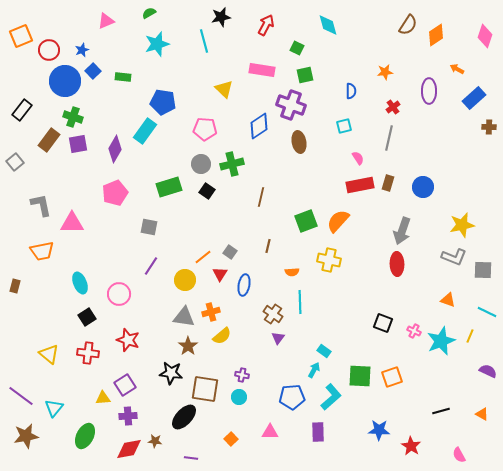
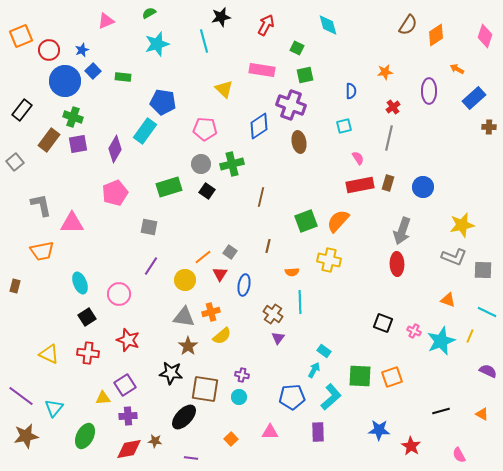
yellow triangle at (49, 354): rotated 15 degrees counterclockwise
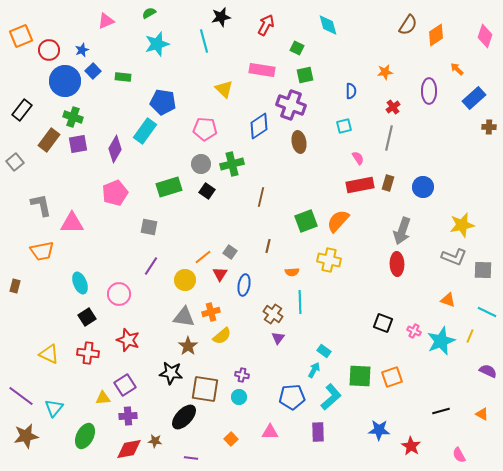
orange arrow at (457, 69): rotated 16 degrees clockwise
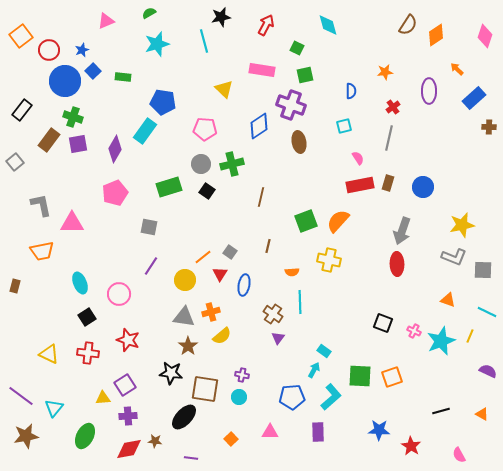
orange square at (21, 36): rotated 15 degrees counterclockwise
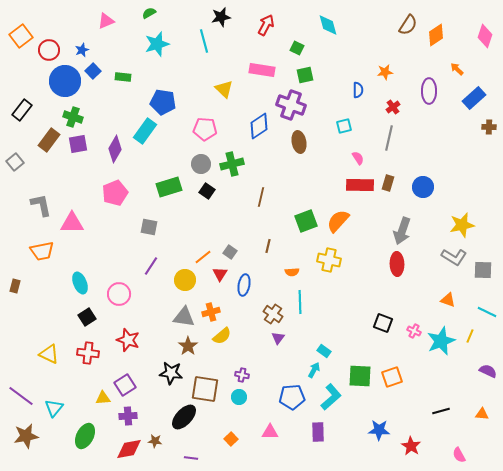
blue semicircle at (351, 91): moved 7 px right, 1 px up
red rectangle at (360, 185): rotated 12 degrees clockwise
gray L-shape at (454, 257): rotated 10 degrees clockwise
orange triangle at (482, 414): rotated 24 degrees counterclockwise
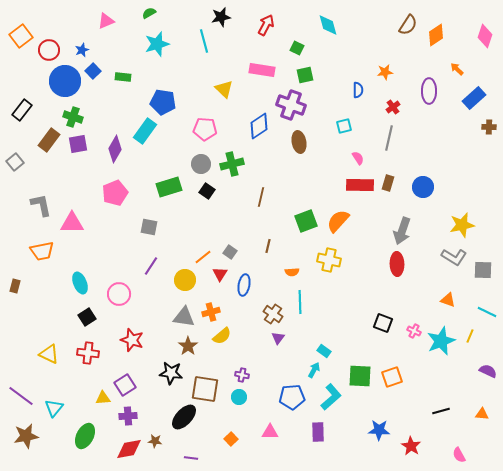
red star at (128, 340): moved 4 px right
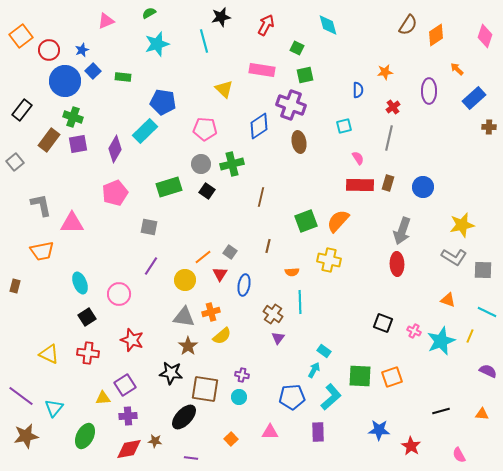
cyan rectangle at (145, 131): rotated 10 degrees clockwise
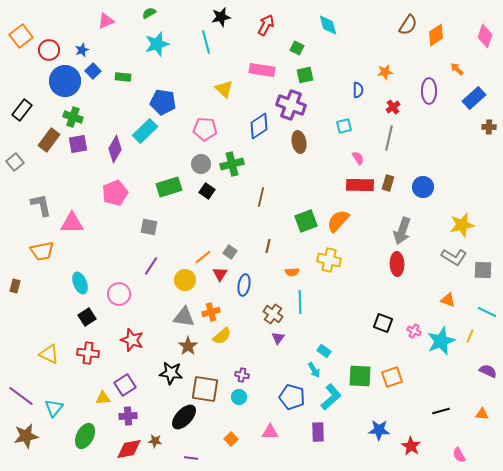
cyan line at (204, 41): moved 2 px right, 1 px down
cyan arrow at (314, 370): rotated 119 degrees clockwise
blue pentagon at (292, 397): rotated 20 degrees clockwise
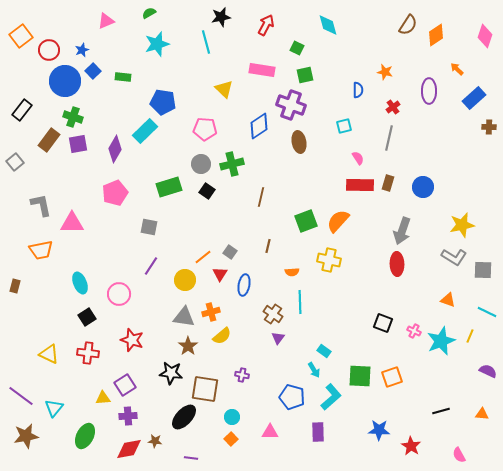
orange star at (385, 72): rotated 21 degrees clockwise
orange trapezoid at (42, 251): moved 1 px left, 1 px up
cyan circle at (239, 397): moved 7 px left, 20 px down
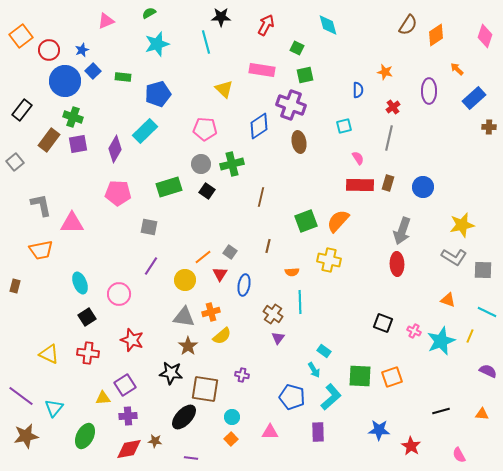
black star at (221, 17): rotated 12 degrees clockwise
blue pentagon at (163, 102): moved 5 px left, 8 px up; rotated 25 degrees counterclockwise
pink pentagon at (115, 193): moved 3 px right; rotated 25 degrees clockwise
